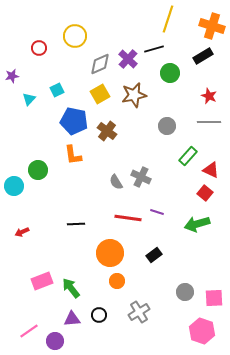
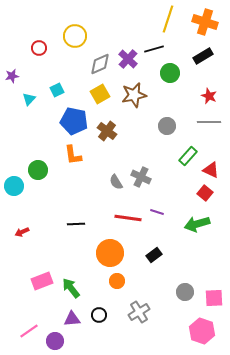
orange cross at (212, 26): moved 7 px left, 4 px up
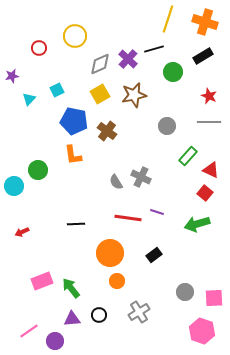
green circle at (170, 73): moved 3 px right, 1 px up
